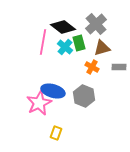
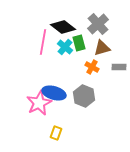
gray cross: moved 2 px right
blue ellipse: moved 1 px right, 2 px down
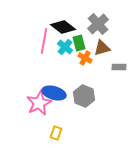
pink line: moved 1 px right, 1 px up
orange cross: moved 7 px left, 9 px up
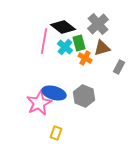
gray rectangle: rotated 64 degrees counterclockwise
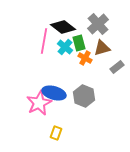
gray rectangle: moved 2 px left; rotated 24 degrees clockwise
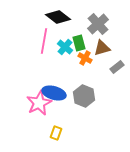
black diamond: moved 5 px left, 10 px up
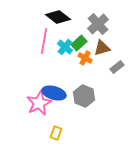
green rectangle: rotated 63 degrees clockwise
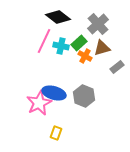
pink line: rotated 15 degrees clockwise
cyan cross: moved 4 px left, 1 px up; rotated 28 degrees counterclockwise
orange cross: moved 2 px up
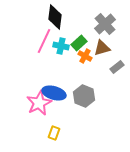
black diamond: moved 3 px left; rotated 60 degrees clockwise
gray cross: moved 7 px right
yellow rectangle: moved 2 px left
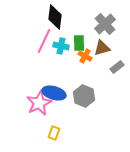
green rectangle: rotated 49 degrees counterclockwise
